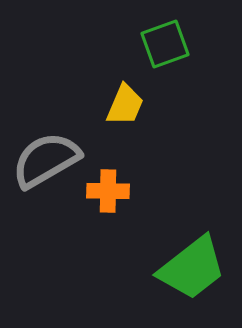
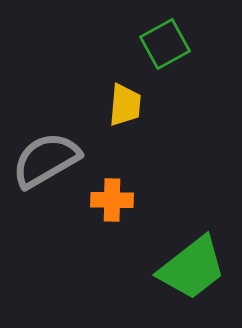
green square: rotated 9 degrees counterclockwise
yellow trapezoid: rotated 18 degrees counterclockwise
orange cross: moved 4 px right, 9 px down
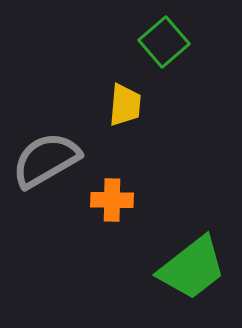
green square: moved 1 px left, 2 px up; rotated 12 degrees counterclockwise
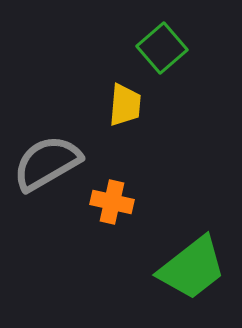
green square: moved 2 px left, 6 px down
gray semicircle: moved 1 px right, 3 px down
orange cross: moved 2 px down; rotated 12 degrees clockwise
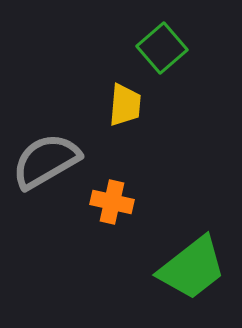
gray semicircle: moved 1 px left, 2 px up
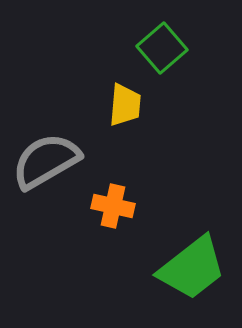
orange cross: moved 1 px right, 4 px down
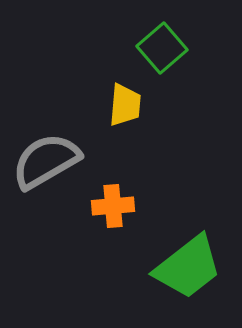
orange cross: rotated 18 degrees counterclockwise
green trapezoid: moved 4 px left, 1 px up
